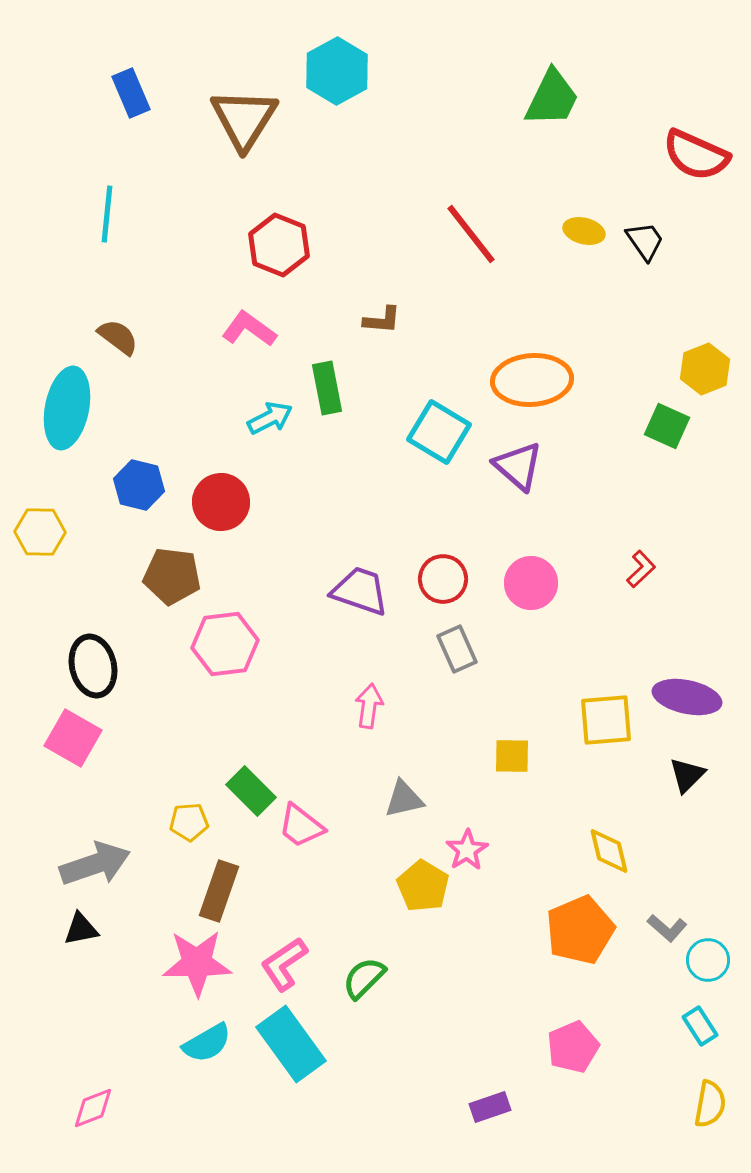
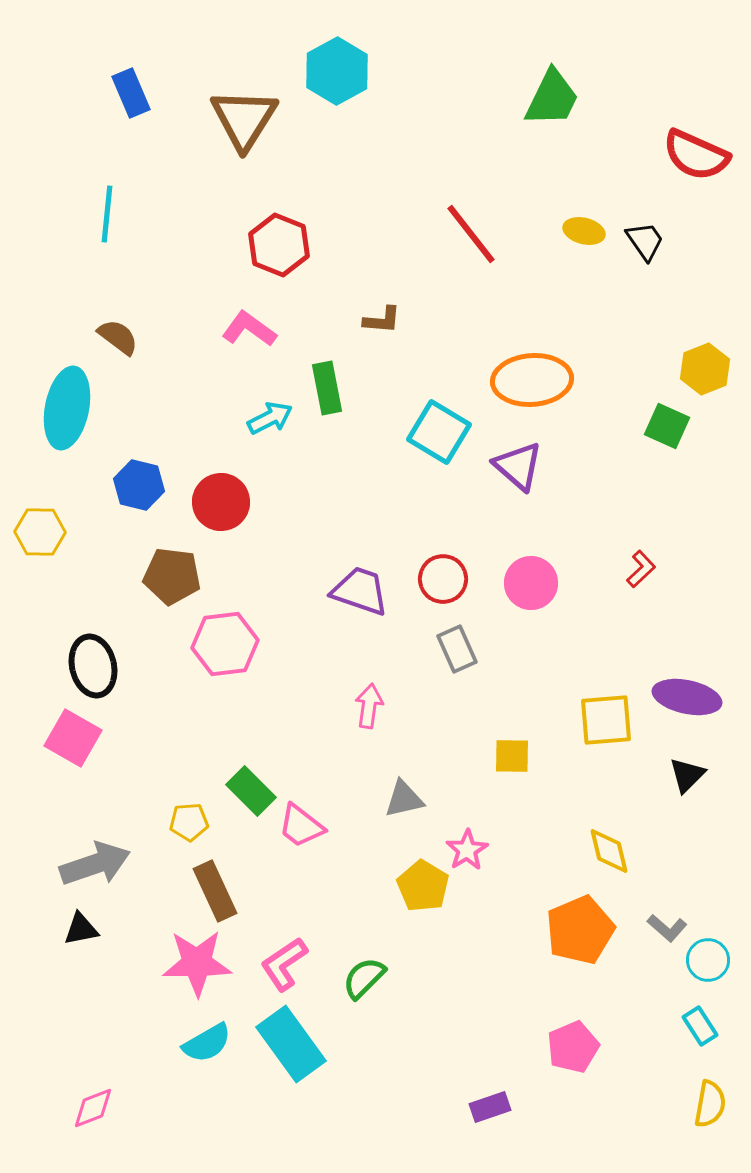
brown rectangle at (219, 891): moved 4 px left; rotated 44 degrees counterclockwise
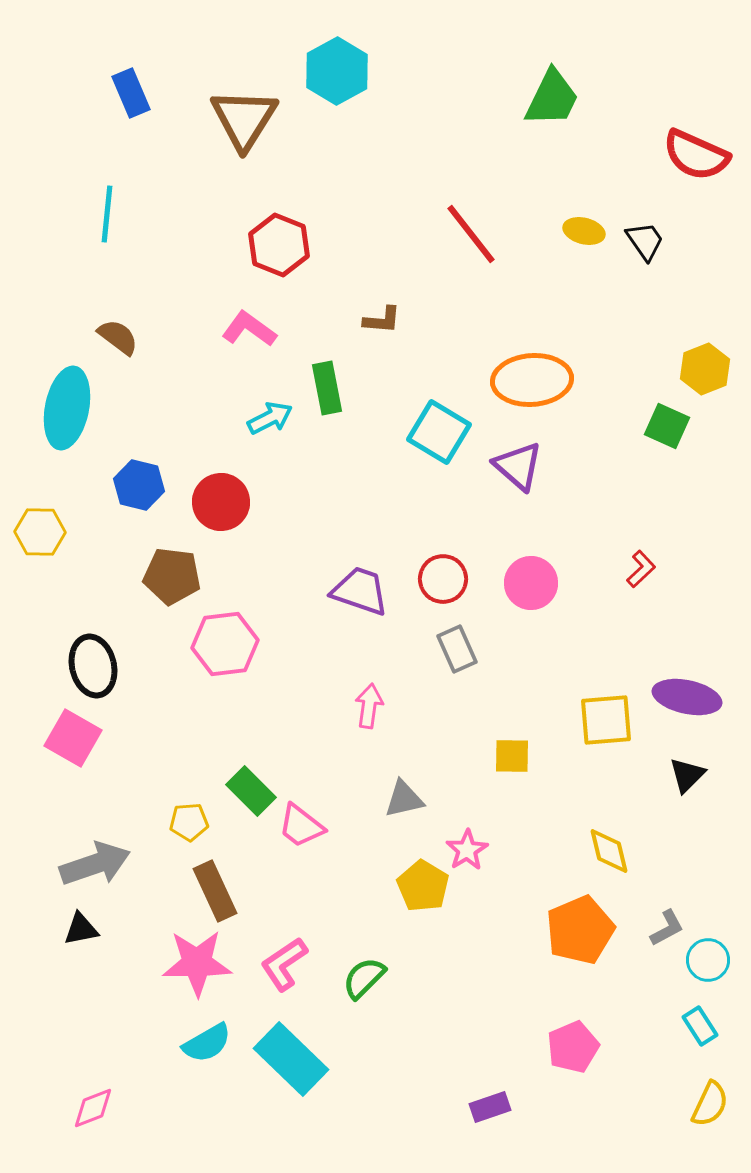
gray L-shape at (667, 928): rotated 69 degrees counterclockwise
cyan rectangle at (291, 1044): moved 15 px down; rotated 10 degrees counterclockwise
yellow semicircle at (710, 1104): rotated 15 degrees clockwise
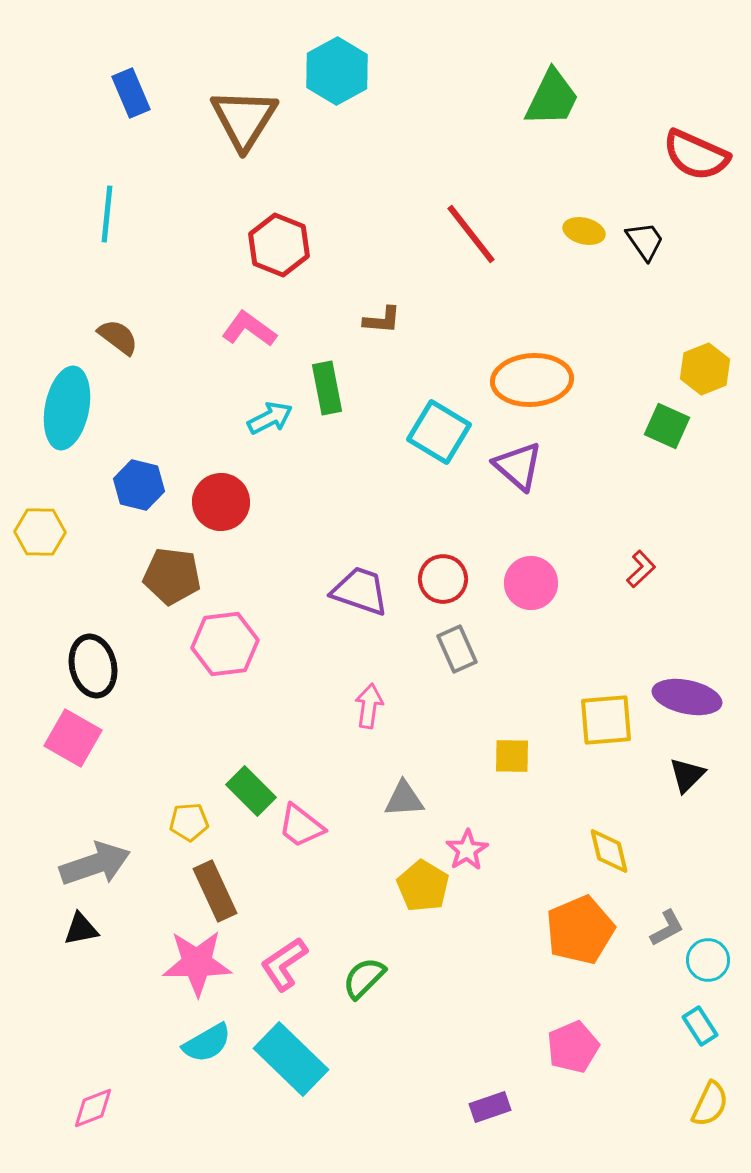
gray triangle at (404, 799): rotated 9 degrees clockwise
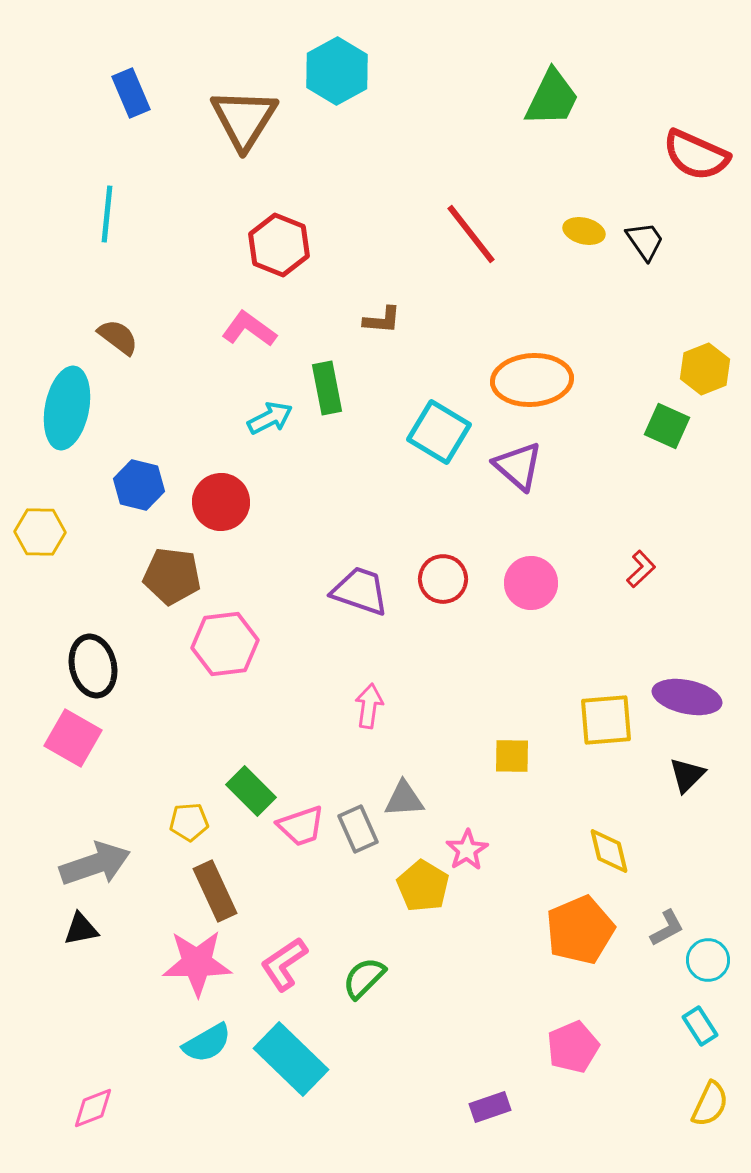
gray rectangle at (457, 649): moved 99 px left, 180 px down
pink trapezoid at (301, 826): rotated 57 degrees counterclockwise
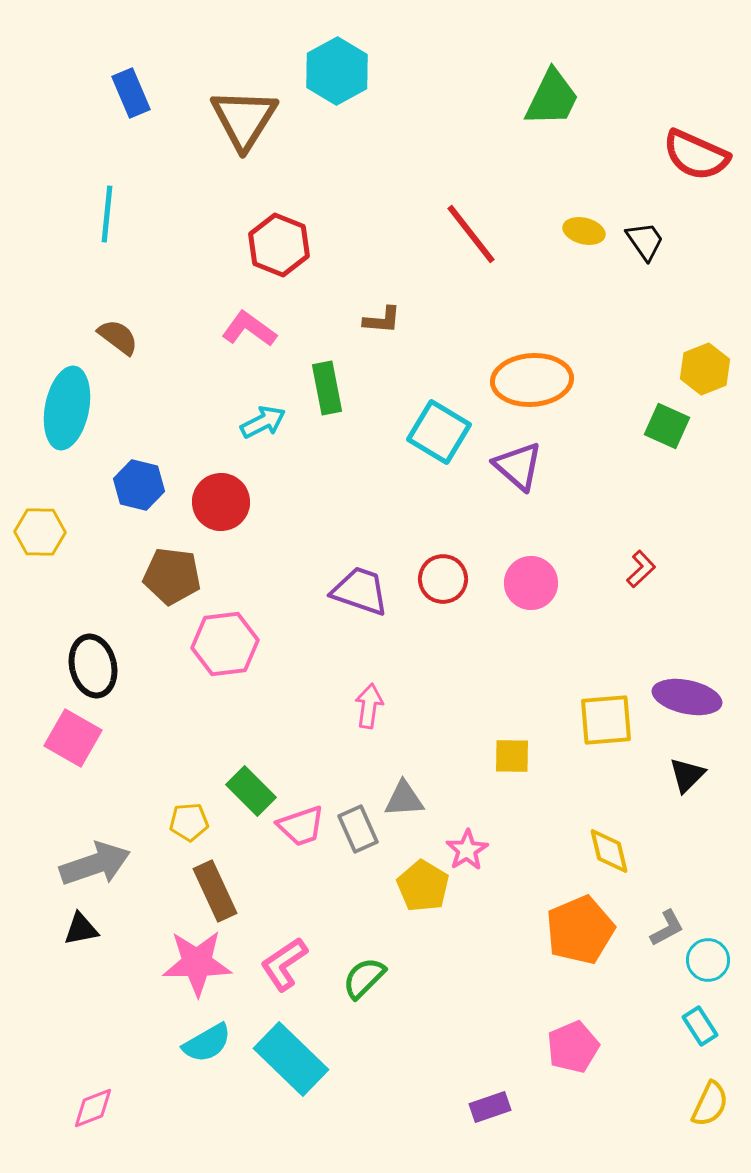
cyan arrow at (270, 418): moved 7 px left, 4 px down
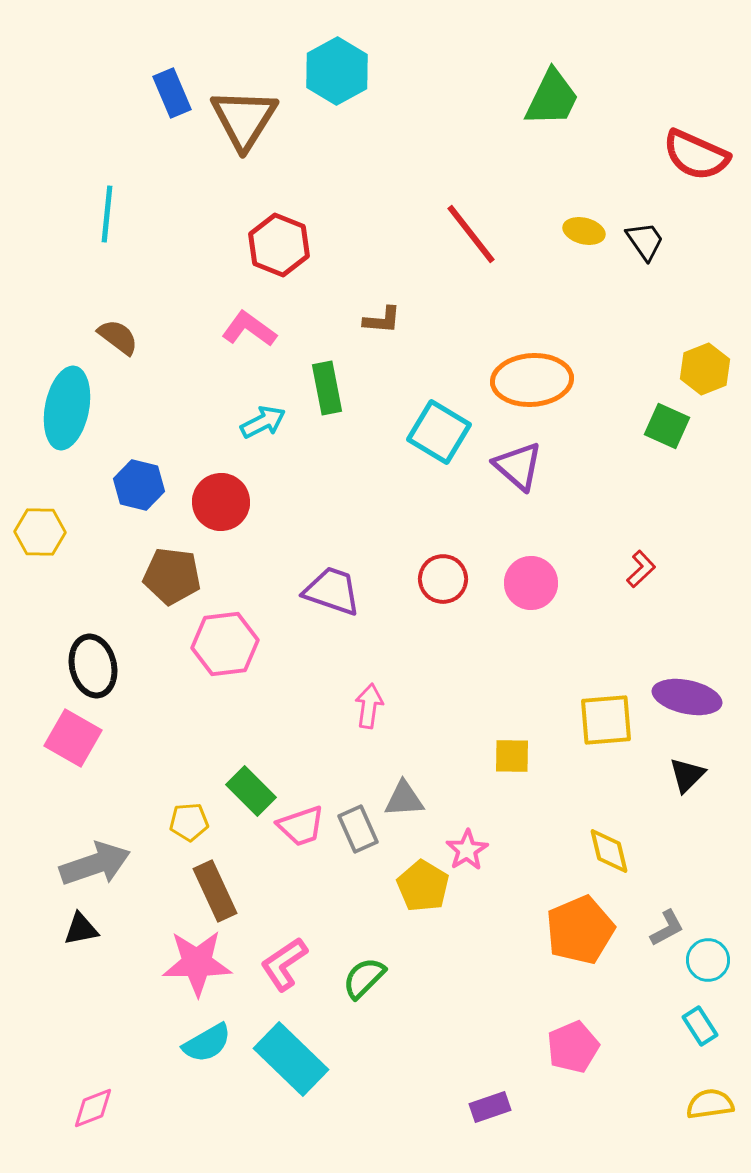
blue rectangle at (131, 93): moved 41 px right
purple trapezoid at (360, 591): moved 28 px left
yellow semicircle at (710, 1104): rotated 123 degrees counterclockwise
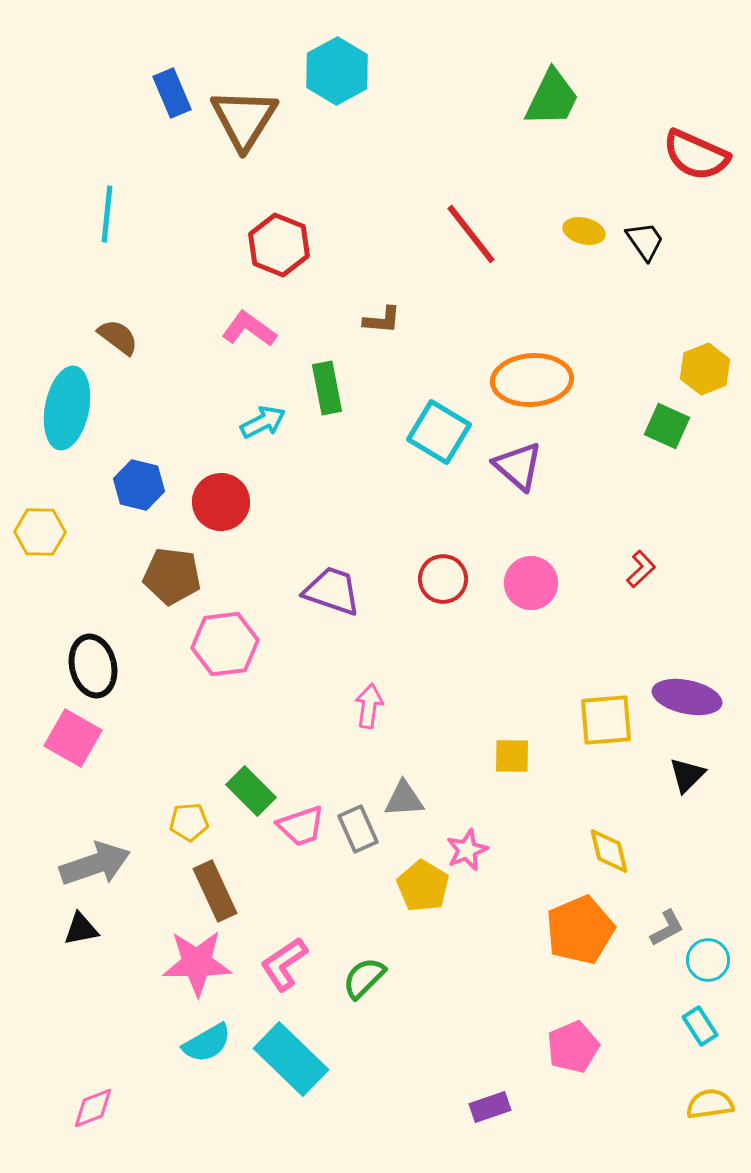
pink star at (467, 850): rotated 9 degrees clockwise
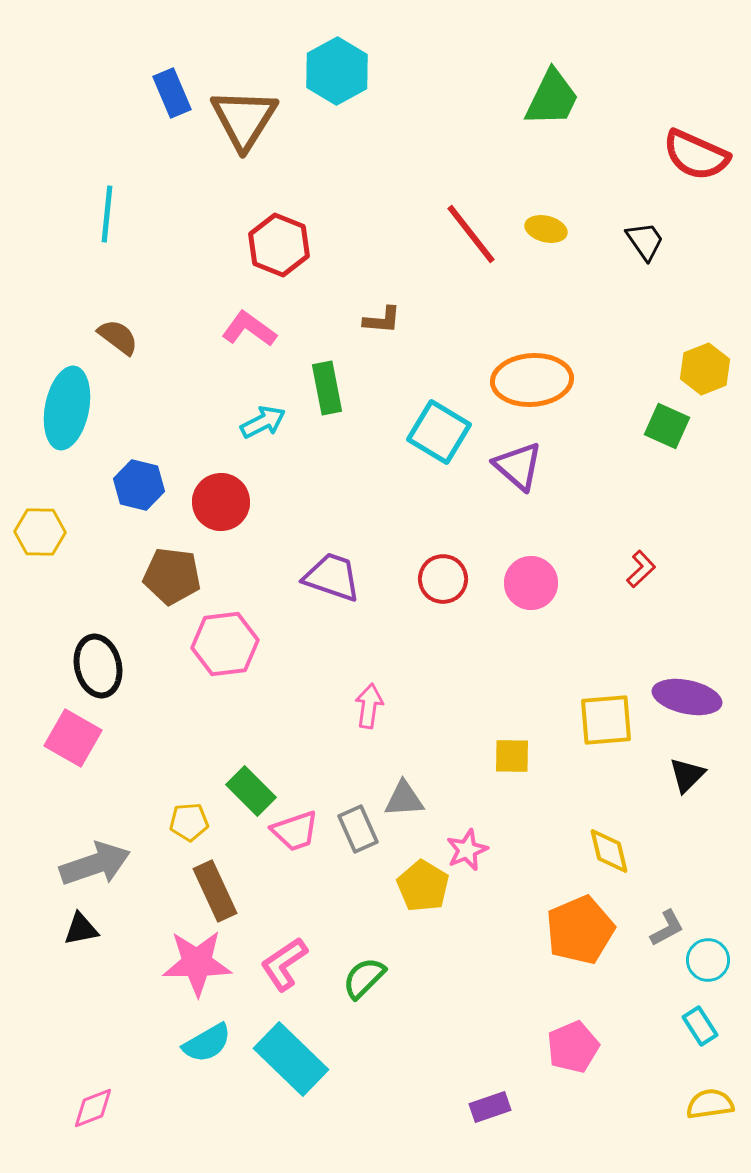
yellow ellipse at (584, 231): moved 38 px left, 2 px up
purple trapezoid at (332, 591): moved 14 px up
black ellipse at (93, 666): moved 5 px right
pink trapezoid at (301, 826): moved 6 px left, 5 px down
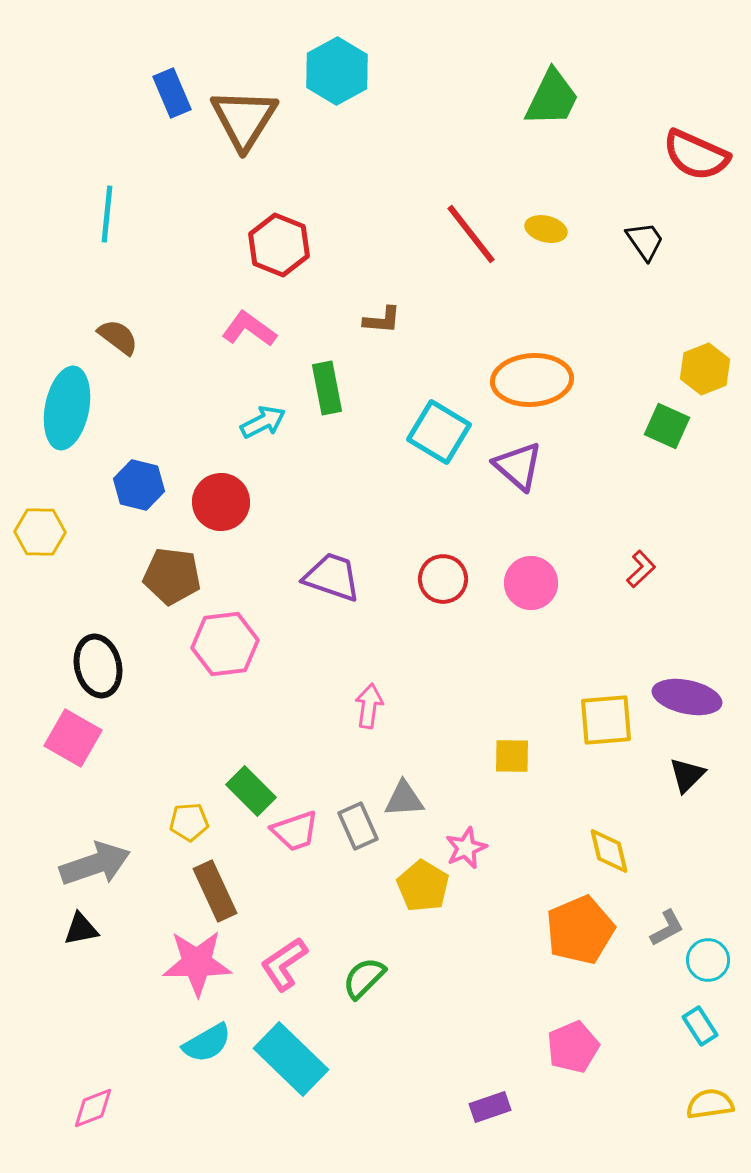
gray rectangle at (358, 829): moved 3 px up
pink star at (467, 850): moved 1 px left, 2 px up
